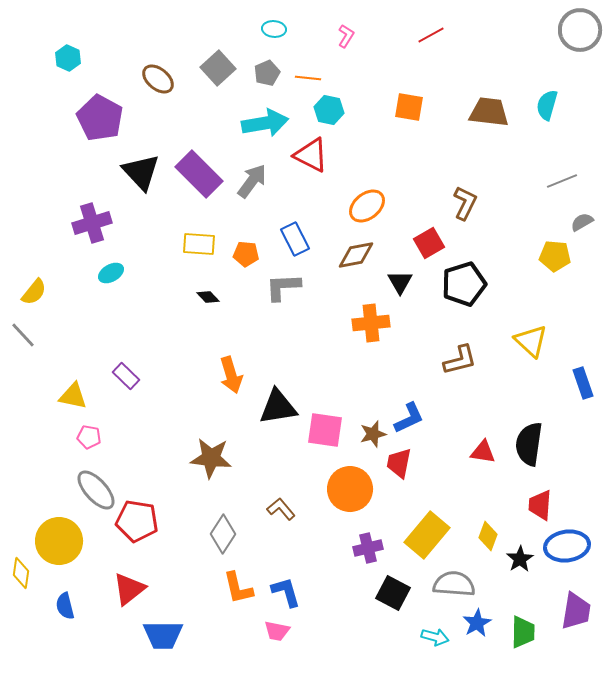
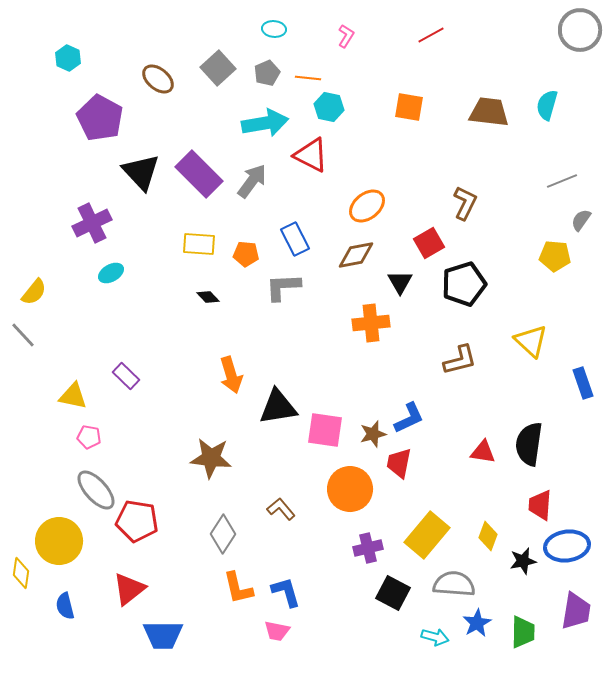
cyan hexagon at (329, 110): moved 3 px up
gray semicircle at (582, 222): moved 1 px left, 2 px up; rotated 25 degrees counterclockwise
purple cross at (92, 223): rotated 9 degrees counterclockwise
black star at (520, 559): moved 3 px right, 2 px down; rotated 20 degrees clockwise
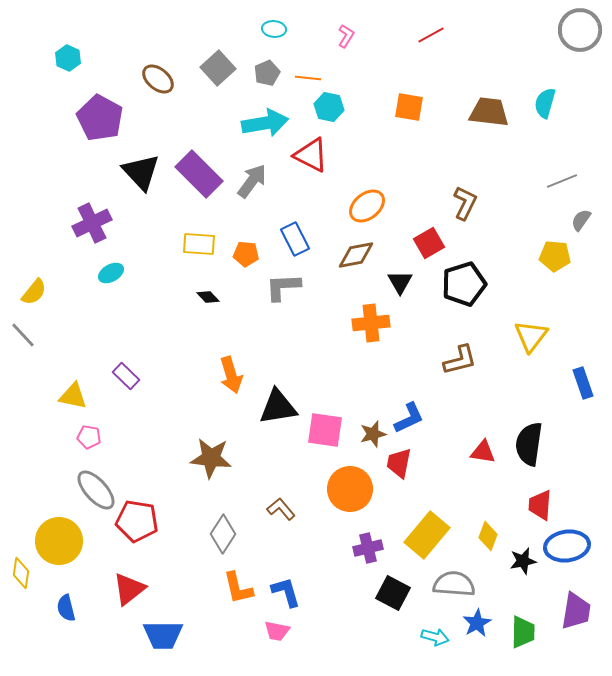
cyan semicircle at (547, 105): moved 2 px left, 2 px up
yellow triangle at (531, 341): moved 5 px up; rotated 24 degrees clockwise
blue semicircle at (65, 606): moved 1 px right, 2 px down
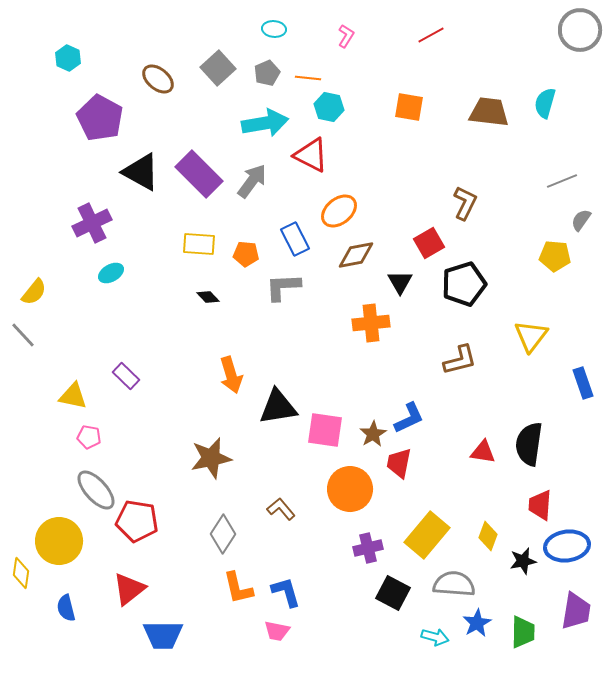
black triangle at (141, 172): rotated 18 degrees counterclockwise
orange ellipse at (367, 206): moved 28 px left, 5 px down
brown star at (373, 434): rotated 16 degrees counterclockwise
brown star at (211, 458): rotated 18 degrees counterclockwise
